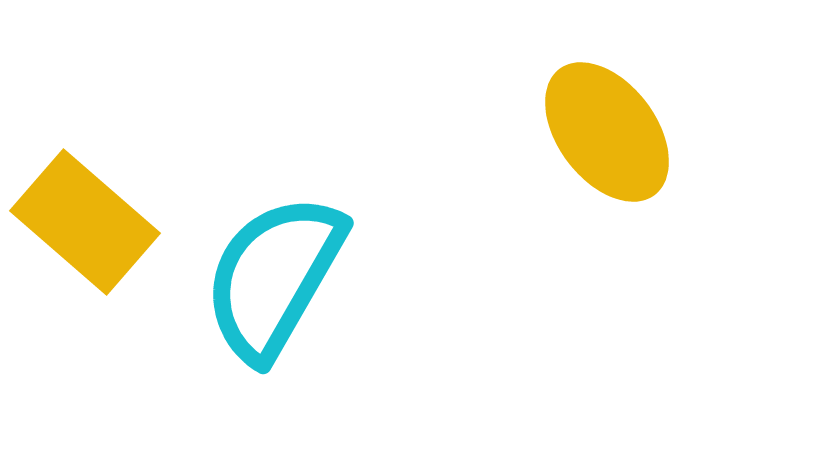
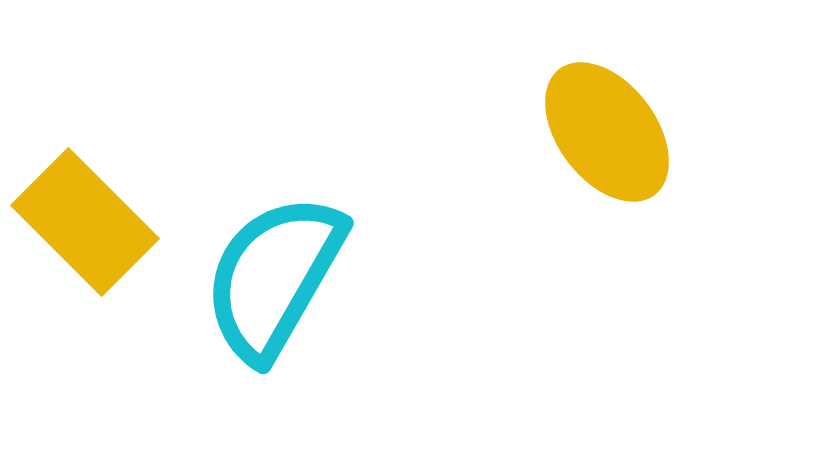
yellow rectangle: rotated 4 degrees clockwise
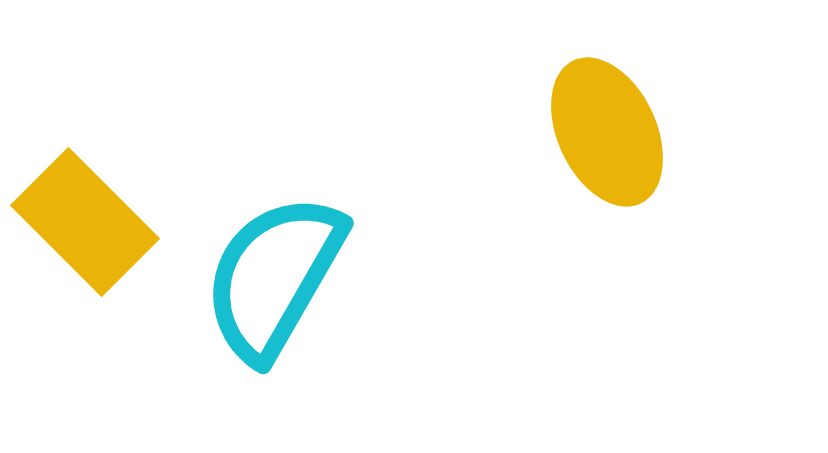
yellow ellipse: rotated 12 degrees clockwise
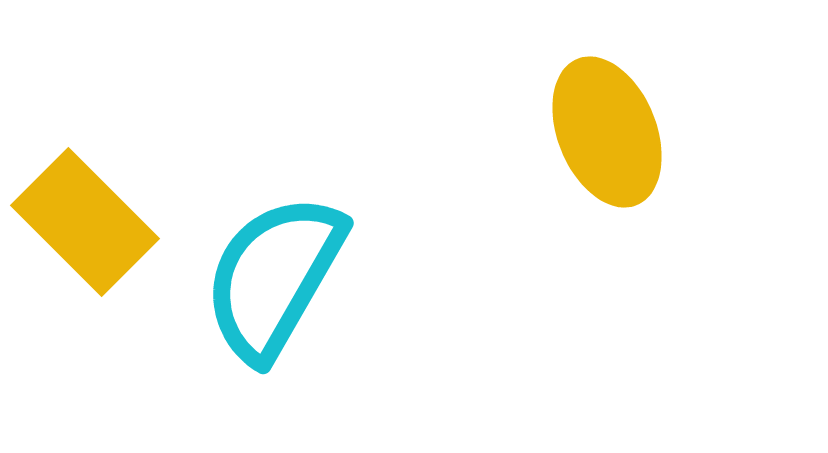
yellow ellipse: rotated 3 degrees clockwise
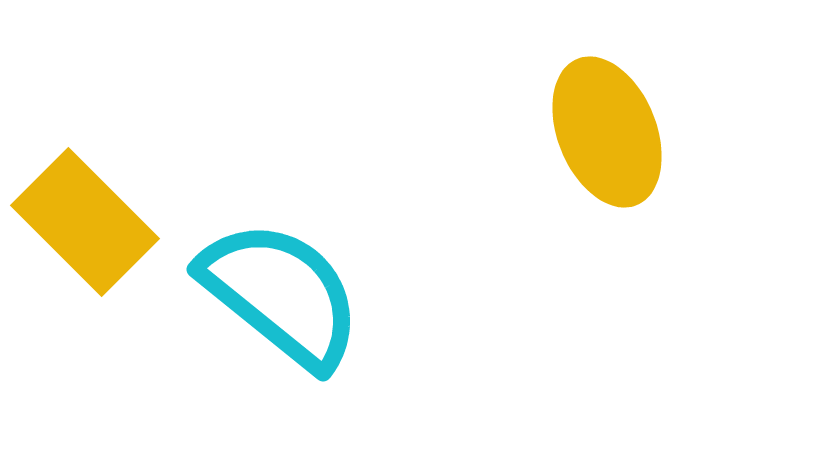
cyan semicircle: moved 7 px right, 17 px down; rotated 99 degrees clockwise
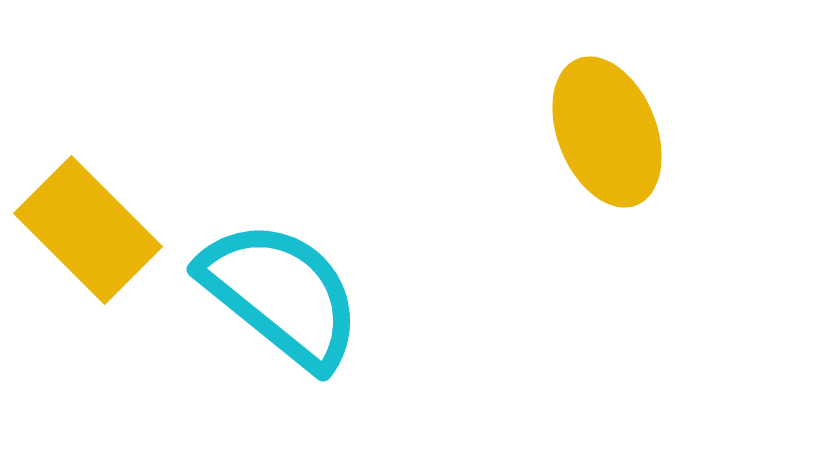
yellow rectangle: moved 3 px right, 8 px down
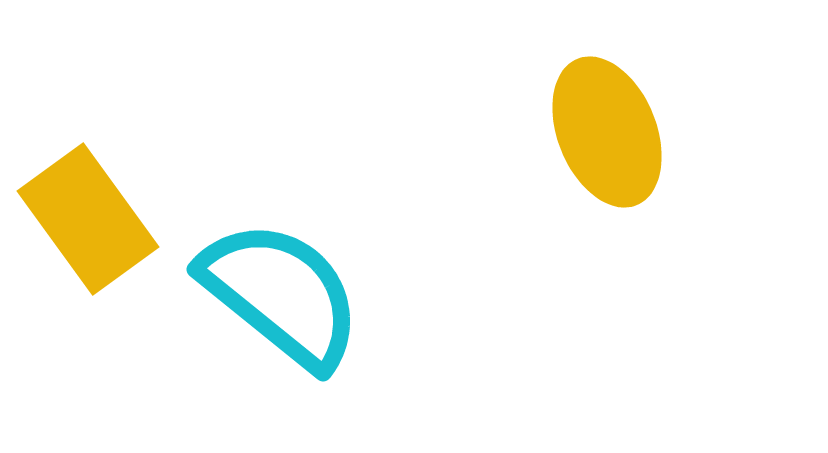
yellow rectangle: moved 11 px up; rotated 9 degrees clockwise
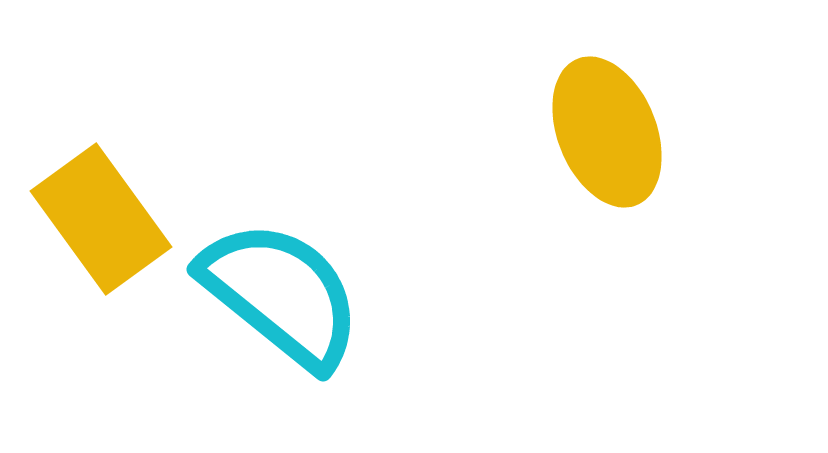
yellow rectangle: moved 13 px right
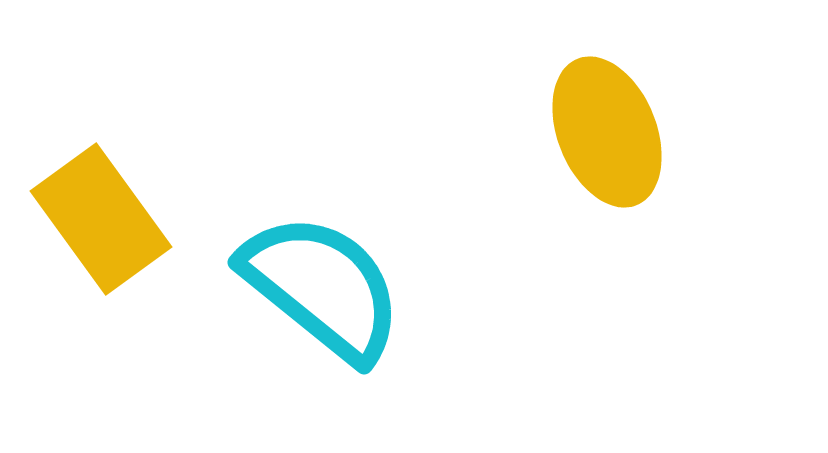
cyan semicircle: moved 41 px right, 7 px up
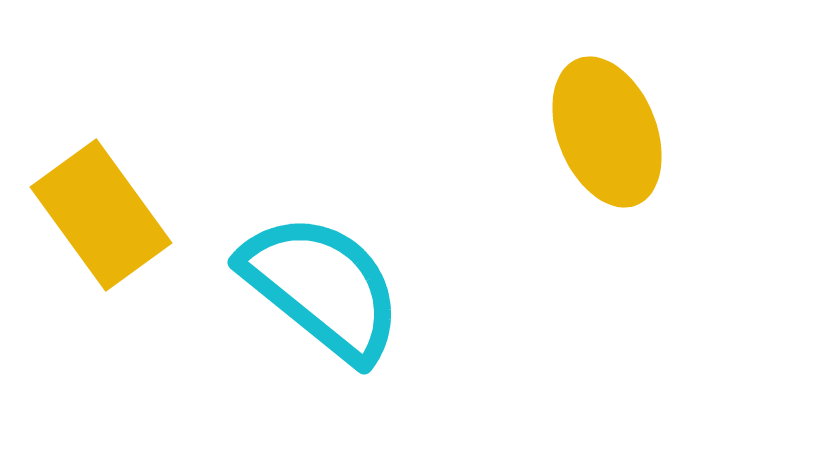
yellow rectangle: moved 4 px up
